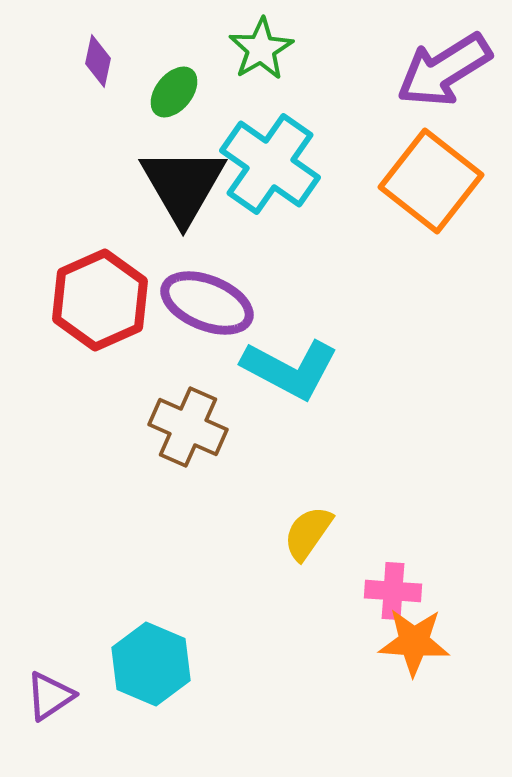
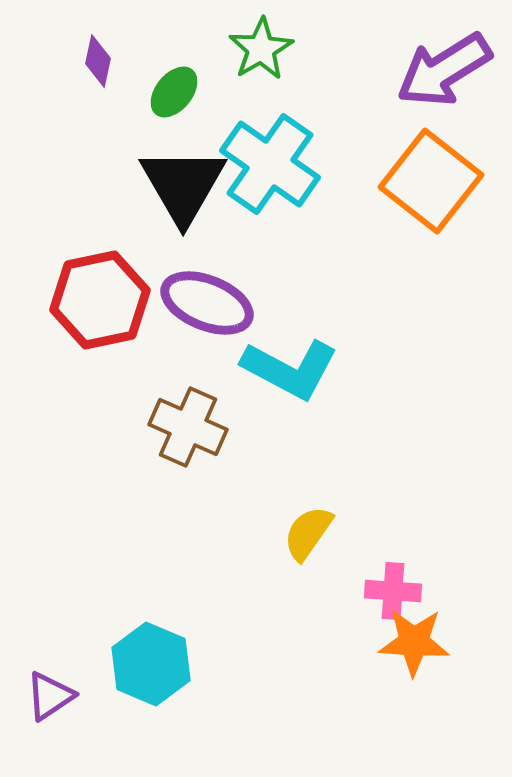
red hexagon: rotated 12 degrees clockwise
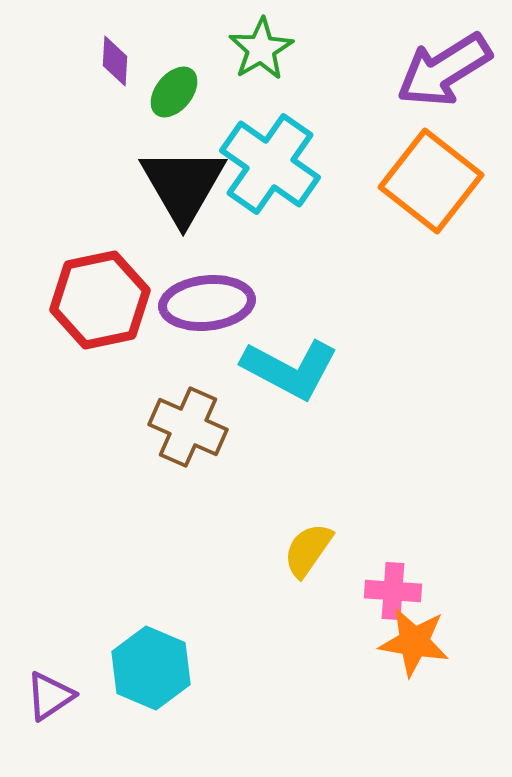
purple diamond: moved 17 px right; rotated 9 degrees counterclockwise
purple ellipse: rotated 28 degrees counterclockwise
yellow semicircle: moved 17 px down
orange star: rotated 6 degrees clockwise
cyan hexagon: moved 4 px down
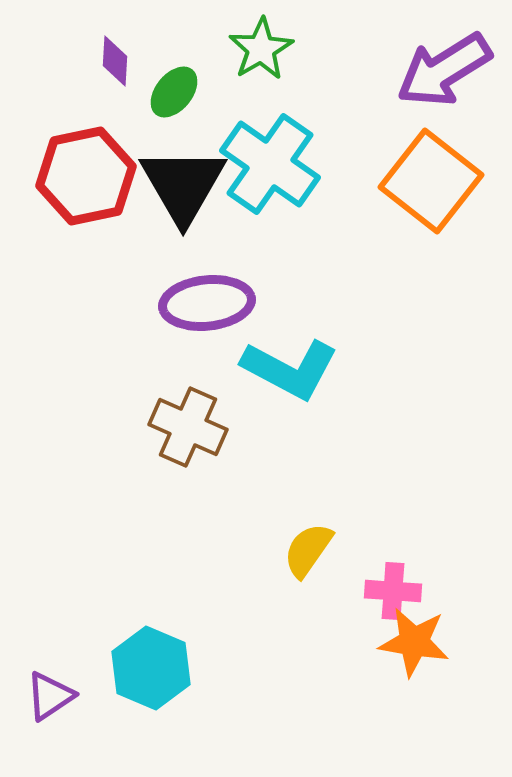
red hexagon: moved 14 px left, 124 px up
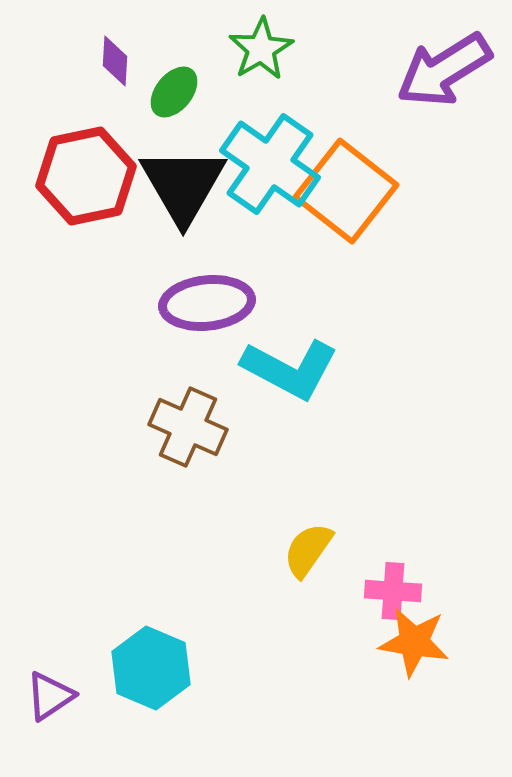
orange square: moved 85 px left, 10 px down
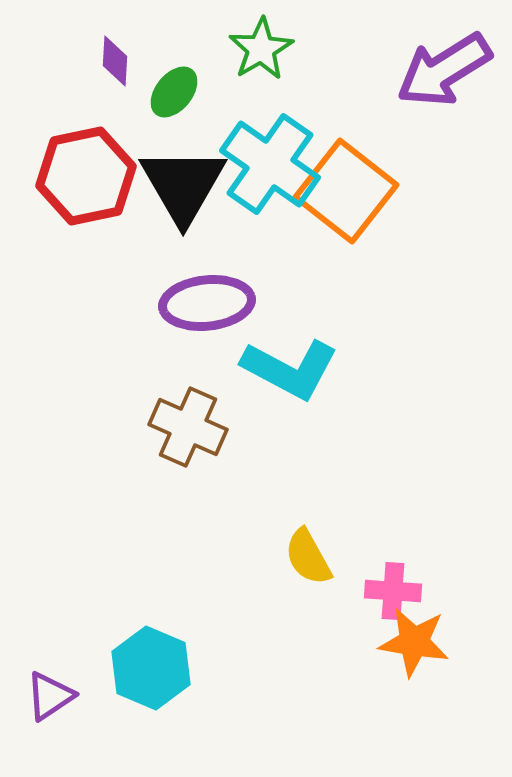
yellow semicircle: moved 7 px down; rotated 64 degrees counterclockwise
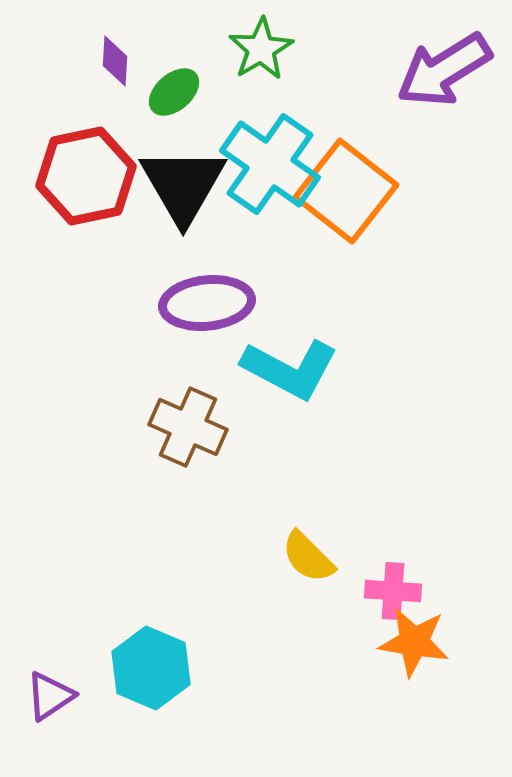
green ellipse: rotated 10 degrees clockwise
yellow semicircle: rotated 16 degrees counterclockwise
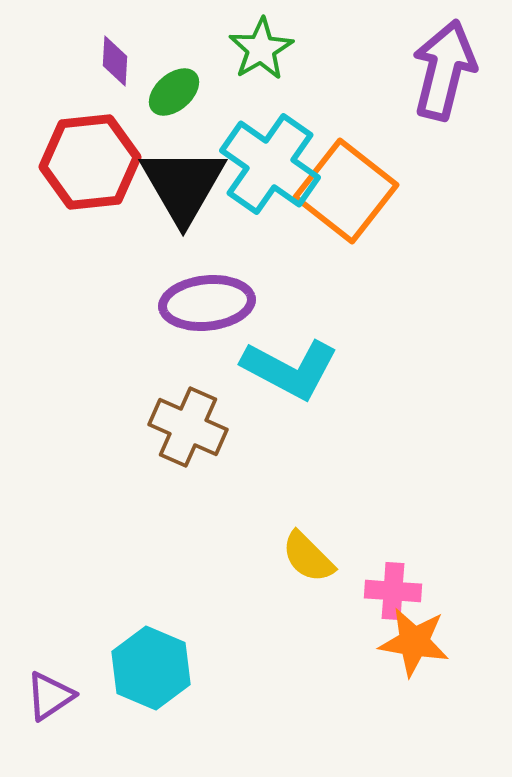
purple arrow: rotated 136 degrees clockwise
red hexagon: moved 4 px right, 14 px up; rotated 6 degrees clockwise
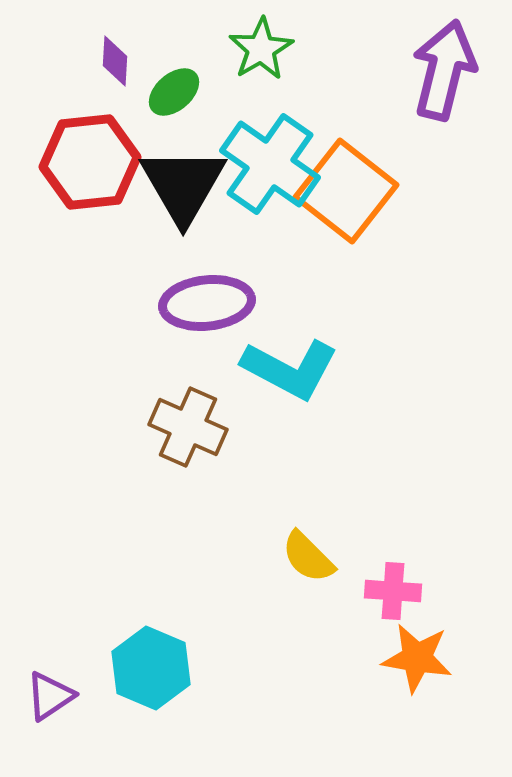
orange star: moved 3 px right, 16 px down
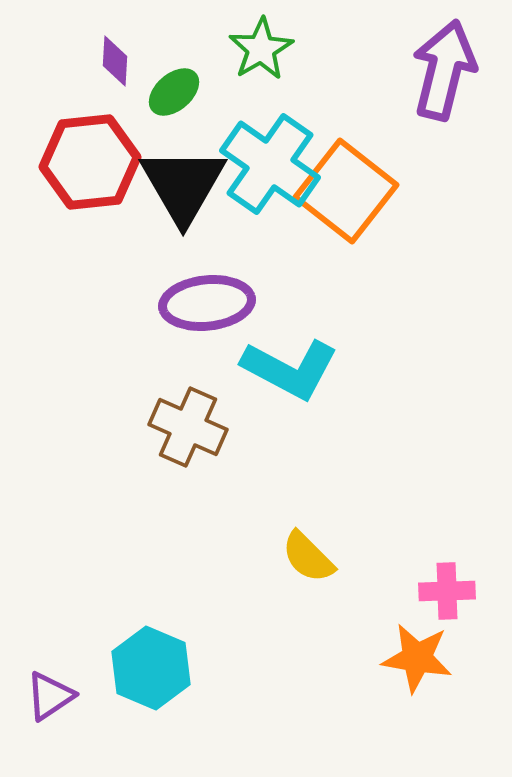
pink cross: moved 54 px right; rotated 6 degrees counterclockwise
